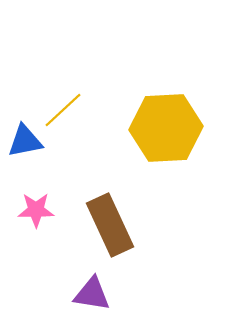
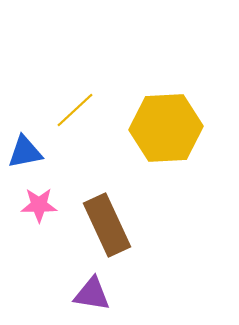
yellow line: moved 12 px right
blue triangle: moved 11 px down
pink star: moved 3 px right, 5 px up
brown rectangle: moved 3 px left
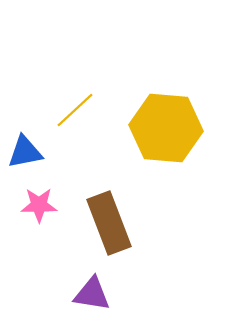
yellow hexagon: rotated 8 degrees clockwise
brown rectangle: moved 2 px right, 2 px up; rotated 4 degrees clockwise
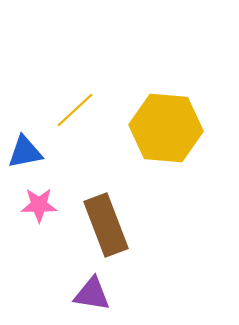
brown rectangle: moved 3 px left, 2 px down
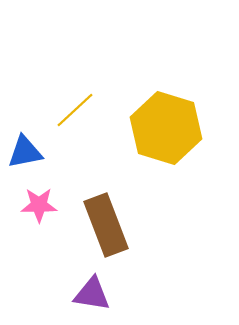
yellow hexagon: rotated 12 degrees clockwise
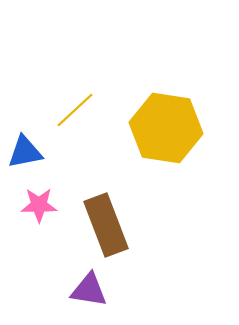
yellow hexagon: rotated 8 degrees counterclockwise
purple triangle: moved 3 px left, 4 px up
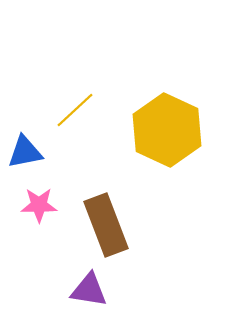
yellow hexagon: moved 1 px right, 2 px down; rotated 16 degrees clockwise
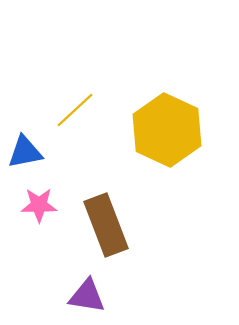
purple triangle: moved 2 px left, 6 px down
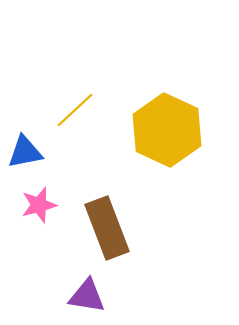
pink star: rotated 15 degrees counterclockwise
brown rectangle: moved 1 px right, 3 px down
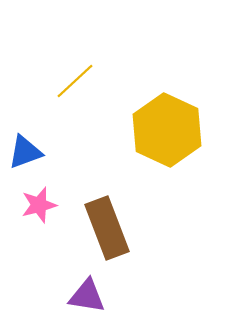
yellow line: moved 29 px up
blue triangle: rotated 9 degrees counterclockwise
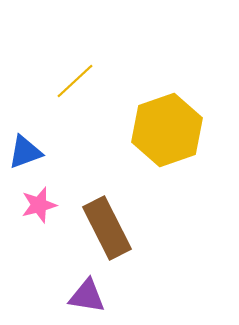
yellow hexagon: rotated 16 degrees clockwise
brown rectangle: rotated 6 degrees counterclockwise
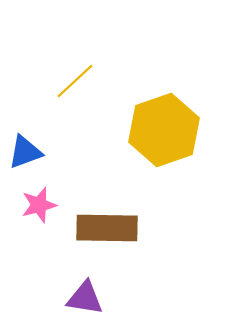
yellow hexagon: moved 3 px left
brown rectangle: rotated 62 degrees counterclockwise
purple triangle: moved 2 px left, 2 px down
